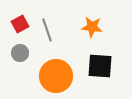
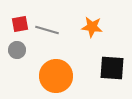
red square: rotated 18 degrees clockwise
gray line: rotated 55 degrees counterclockwise
gray circle: moved 3 px left, 3 px up
black square: moved 12 px right, 2 px down
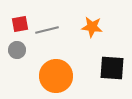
gray line: rotated 30 degrees counterclockwise
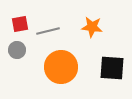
gray line: moved 1 px right, 1 px down
orange circle: moved 5 px right, 9 px up
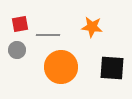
gray line: moved 4 px down; rotated 15 degrees clockwise
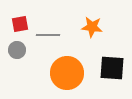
orange circle: moved 6 px right, 6 px down
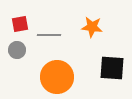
gray line: moved 1 px right
orange circle: moved 10 px left, 4 px down
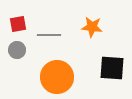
red square: moved 2 px left
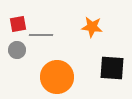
gray line: moved 8 px left
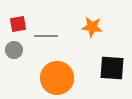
gray line: moved 5 px right, 1 px down
gray circle: moved 3 px left
orange circle: moved 1 px down
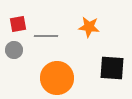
orange star: moved 3 px left
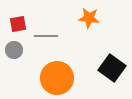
orange star: moved 9 px up
black square: rotated 32 degrees clockwise
